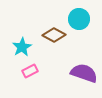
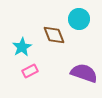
brown diamond: rotated 40 degrees clockwise
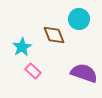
pink rectangle: moved 3 px right; rotated 70 degrees clockwise
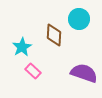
brown diamond: rotated 25 degrees clockwise
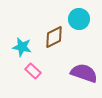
brown diamond: moved 2 px down; rotated 60 degrees clockwise
cyan star: rotated 30 degrees counterclockwise
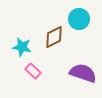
purple semicircle: moved 1 px left
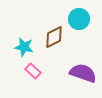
cyan star: moved 2 px right
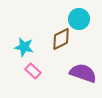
brown diamond: moved 7 px right, 2 px down
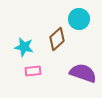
brown diamond: moved 4 px left; rotated 15 degrees counterclockwise
pink rectangle: rotated 49 degrees counterclockwise
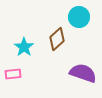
cyan circle: moved 2 px up
cyan star: rotated 24 degrees clockwise
pink rectangle: moved 20 px left, 3 px down
